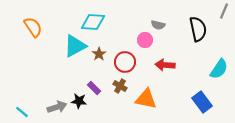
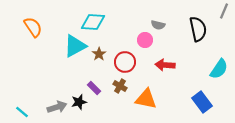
black star: moved 1 px down; rotated 21 degrees counterclockwise
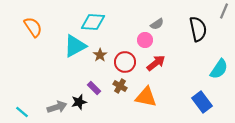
gray semicircle: moved 1 px left, 1 px up; rotated 48 degrees counterclockwise
brown star: moved 1 px right, 1 px down
red arrow: moved 9 px left, 2 px up; rotated 138 degrees clockwise
orange triangle: moved 2 px up
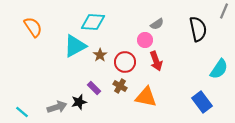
red arrow: moved 2 px up; rotated 108 degrees clockwise
